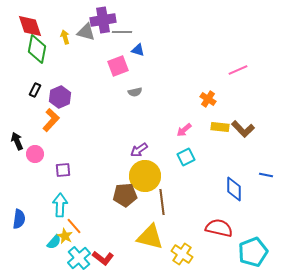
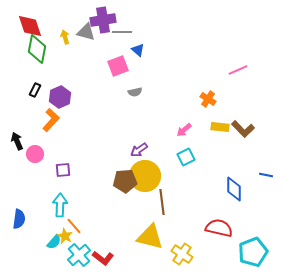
blue triangle: rotated 24 degrees clockwise
brown pentagon: moved 14 px up
cyan cross: moved 3 px up
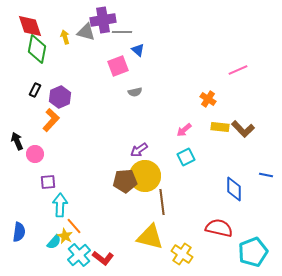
purple square: moved 15 px left, 12 px down
blue semicircle: moved 13 px down
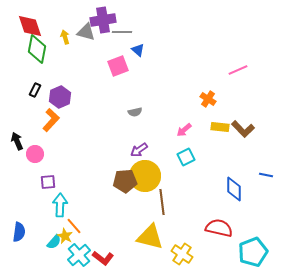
gray semicircle: moved 20 px down
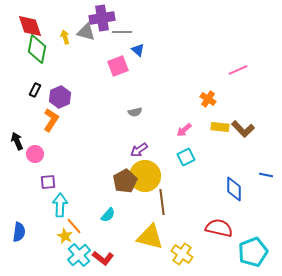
purple cross: moved 1 px left, 2 px up
orange L-shape: rotated 10 degrees counterclockwise
brown pentagon: rotated 25 degrees counterclockwise
cyan semicircle: moved 54 px right, 27 px up
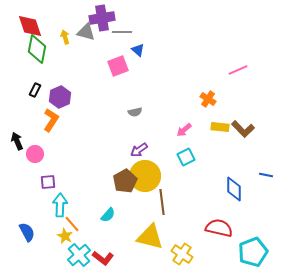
orange line: moved 2 px left, 2 px up
blue semicircle: moved 8 px right; rotated 36 degrees counterclockwise
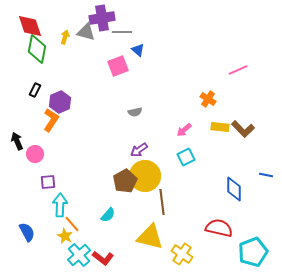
yellow arrow: rotated 32 degrees clockwise
purple hexagon: moved 5 px down
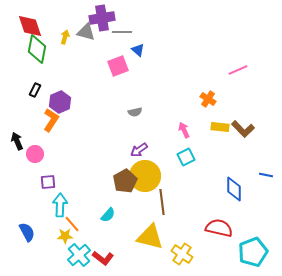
pink arrow: rotated 105 degrees clockwise
yellow star: rotated 28 degrees counterclockwise
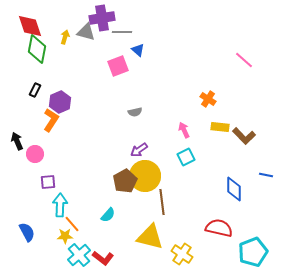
pink line: moved 6 px right, 10 px up; rotated 66 degrees clockwise
brown L-shape: moved 1 px right, 7 px down
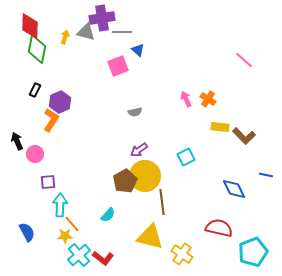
red diamond: rotated 20 degrees clockwise
pink arrow: moved 2 px right, 31 px up
blue diamond: rotated 25 degrees counterclockwise
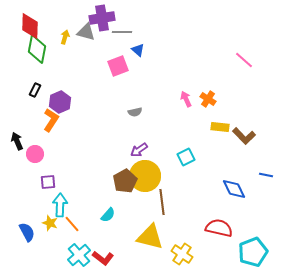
yellow star: moved 15 px left, 13 px up; rotated 21 degrees clockwise
